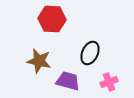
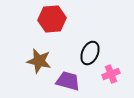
red hexagon: rotated 8 degrees counterclockwise
pink cross: moved 2 px right, 8 px up
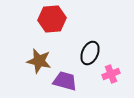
purple trapezoid: moved 3 px left
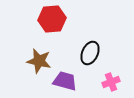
pink cross: moved 8 px down
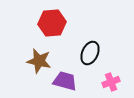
red hexagon: moved 4 px down
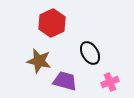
red hexagon: rotated 20 degrees counterclockwise
black ellipse: rotated 55 degrees counterclockwise
pink cross: moved 1 px left
